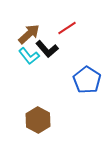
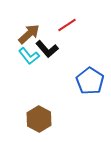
red line: moved 3 px up
blue pentagon: moved 3 px right, 1 px down
brown hexagon: moved 1 px right, 1 px up
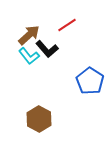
brown arrow: moved 1 px down
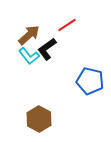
black L-shape: rotated 95 degrees clockwise
blue pentagon: rotated 20 degrees counterclockwise
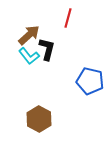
red line: moved 1 px right, 7 px up; rotated 42 degrees counterclockwise
black L-shape: rotated 140 degrees clockwise
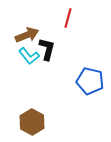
brown arrow: moved 2 px left; rotated 20 degrees clockwise
brown hexagon: moved 7 px left, 3 px down
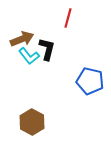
brown arrow: moved 5 px left, 4 px down
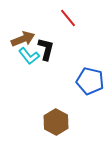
red line: rotated 54 degrees counterclockwise
brown arrow: moved 1 px right
black L-shape: moved 1 px left
brown hexagon: moved 24 px right
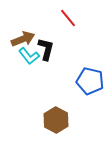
brown hexagon: moved 2 px up
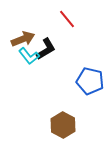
red line: moved 1 px left, 1 px down
black L-shape: rotated 45 degrees clockwise
brown hexagon: moved 7 px right, 5 px down
